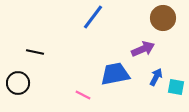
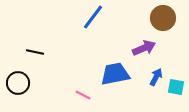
purple arrow: moved 1 px right, 1 px up
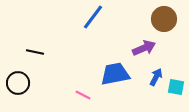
brown circle: moved 1 px right, 1 px down
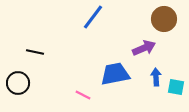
blue arrow: rotated 30 degrees counterclockwise
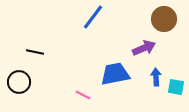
black circle: moved 1 px right, 1 px up
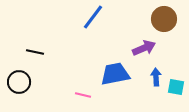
pink line: rotated 14 degrees counterclockwise
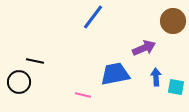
brown circle: moved 9 px right, 2 px down
black line: moved 9 px down
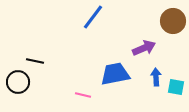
black circle: moved 1 px left
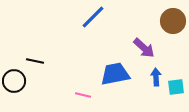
blue line: rotated 8 degrees clockwise
purple arrow: rotated 65 degrees clockwise
black circle: moved 4 px left, 1 px up
cyan square: rotated 18 degrees counterclockwise
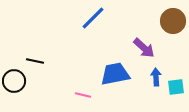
blue line: moved 1 px down
